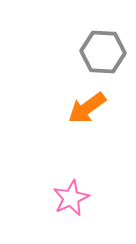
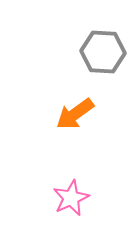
orange arrow: moved 12 px left, 6 px down
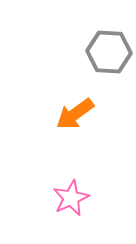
gray hexagon: moved 6 px right
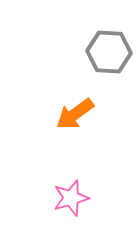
pink star: rotated 9 degrees clockwise
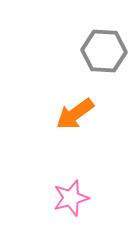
gray hexagon: moved 5 px left, 1 px up
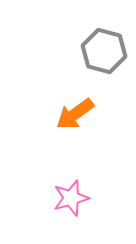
gray hexagon: rotated 12 degrees clockwise
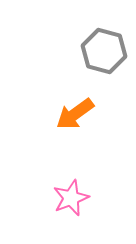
pink star: rotated 6 degrees counterclockwise
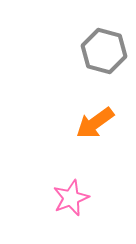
orange arrow: moved 20 px right, 9 px down
